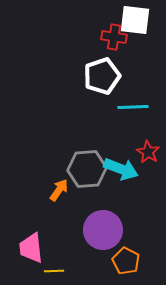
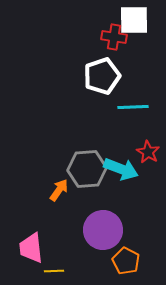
white square: moved 1 px left; rotated 8 degrees counterclockwise
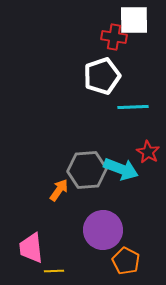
gray hexagon: moved 1 px down
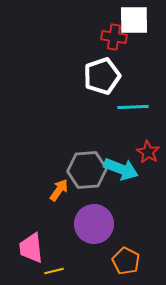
purple circle: moved 9 px left, 6 px up
yellow line: rotated 12 degrees counterclockwise
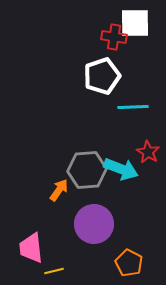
white square: moved 1 px right, 3 px down
orange pentagon: moved 3 px right, 2 px down
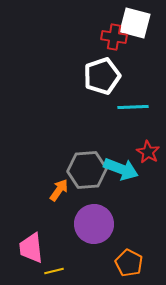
white square: rotated 16 degrees clockwise
